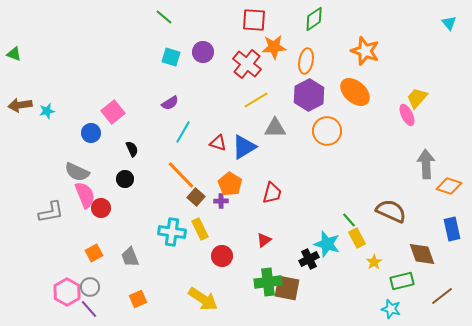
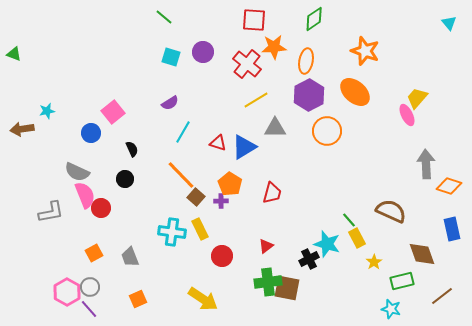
brown arrow at (20, 105): moved 2 px right, 24 px down
red triangle at (264, 240): moved 2 px right, 6 px down
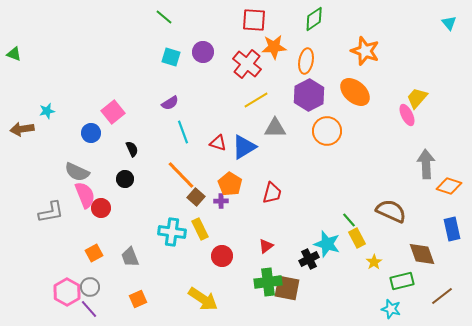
cyan line at (183, 132): rotated 50 degrees counterclockwise
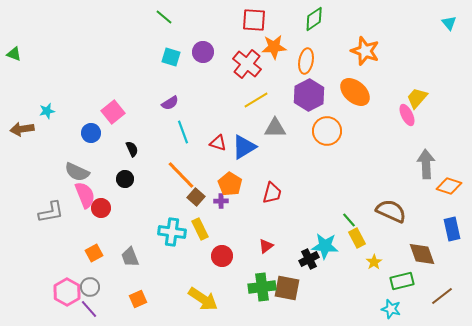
cyan star at (327, 244): moved 2 px left, 2 px down; rotated 12 degrees counterclockwise
green cross at (268, 282): moved 6 px left, 5 px down
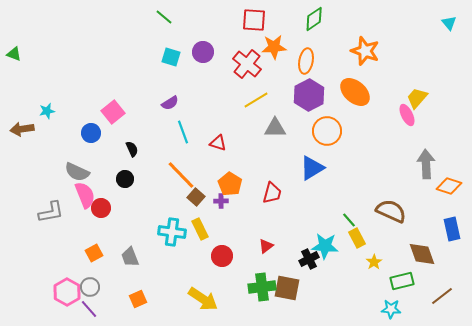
blue triangle at (244, 147): moved 68 px right, 21 px down
cyan star at (391, 309): rotated 12 degrees counterclockwise
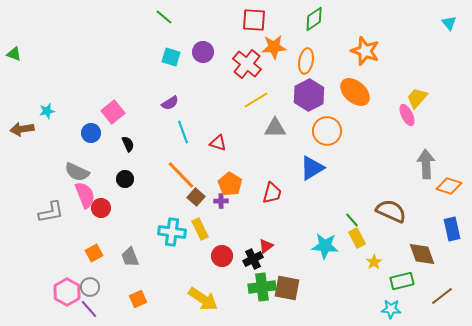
black semicircle at (132, 149): moved 4 px left, 5 px up
green line at (349, 220): moved 3 px right
black cross at (309, 259): moved 56 px left
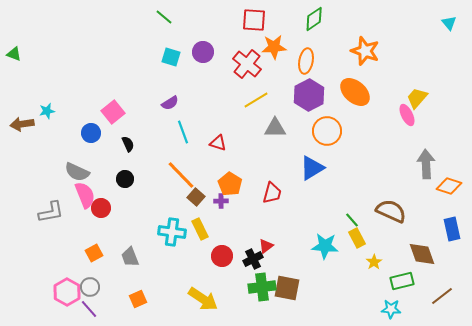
brown arrow at (22, 129): moved 5 px up
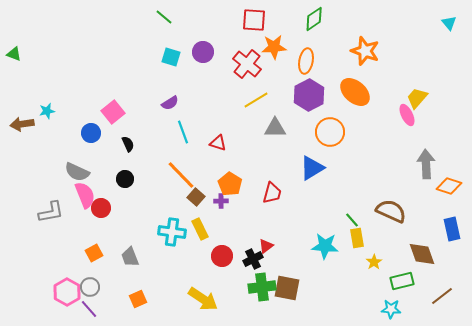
orange circle at (327, 131): moved 3 px right, 1 px down
yellow rectangle at (357, 238): rotated 18 degrees clockwise
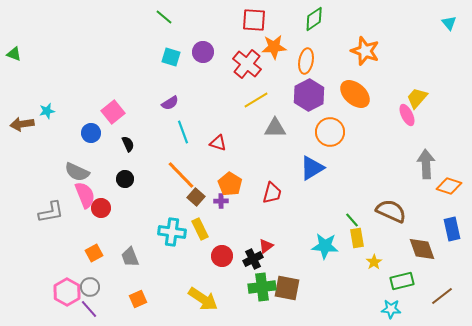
orange ellipse at (355, 92): moved 2 px down
brown diamond at (422, 254): moved 5 px up
